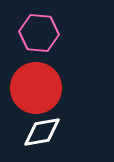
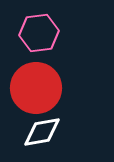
pink hexagon: rotated 12 degrees counterclockwise
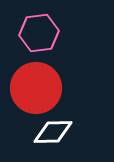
white diamond: moved 11 px right; rotated 9 degrees clockwise
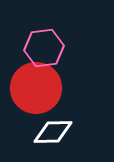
pink hexagon: moved 5 px right, 15 px down
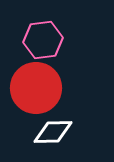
pink hexagon: moved 1 px left, 8 px up
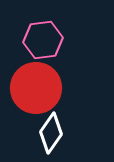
white diamond: moved 2 px left, 1 px down; rotated 54 degrees counterclockwise
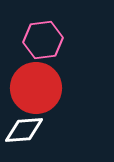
white diamond: moved 27 px left, 3 px up; rotated 51 degrees clockwise
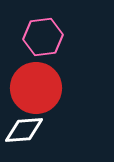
pink hexagon: moved 3 px up
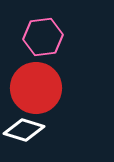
white diamond: rotated 21 degrees clockwise
